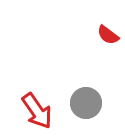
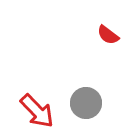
red arrow: rotated 9 degrees counterclockwise
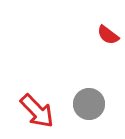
gray circle: moved 3 px right, 1 px down
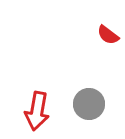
red arrow: rotated 54 degrees clockwise
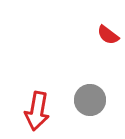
gray circle: moved 1 px right, 4 px up
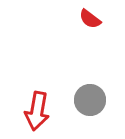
red semicircle: moved 18 px left, 16 px up
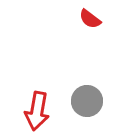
gray circle: moved 3 px left, 1 px down
